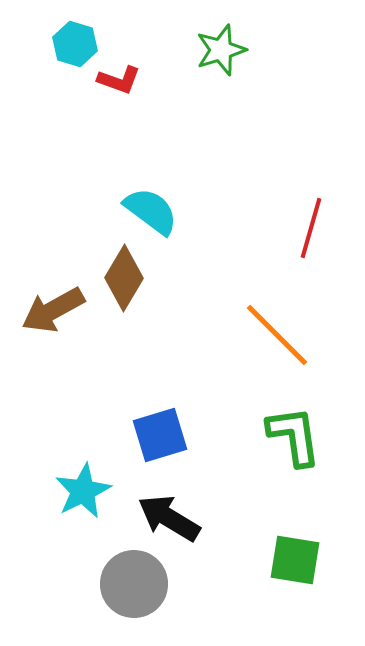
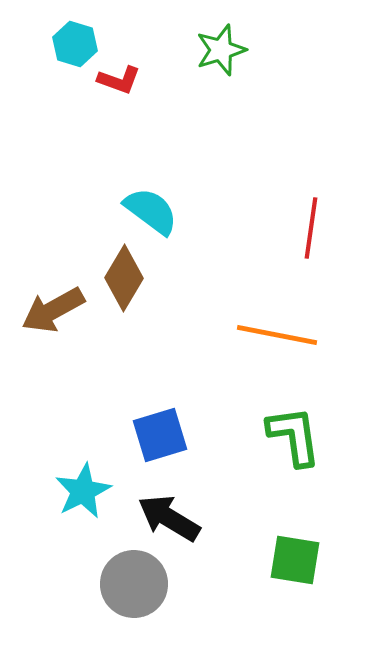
red line: rotated 8 degrees counterclockwise
orange line: rotated 34 degrees counterclockwise
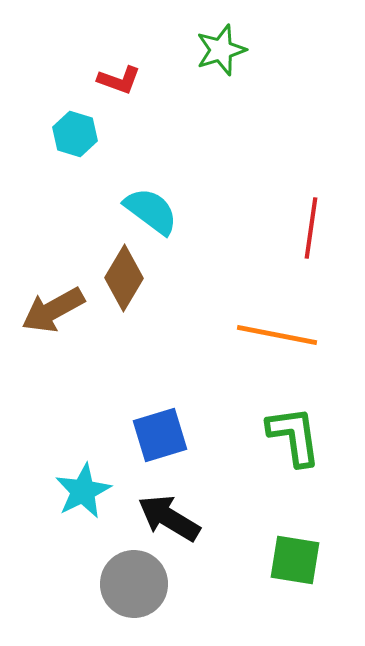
cyan hexagon: moved 90 px down
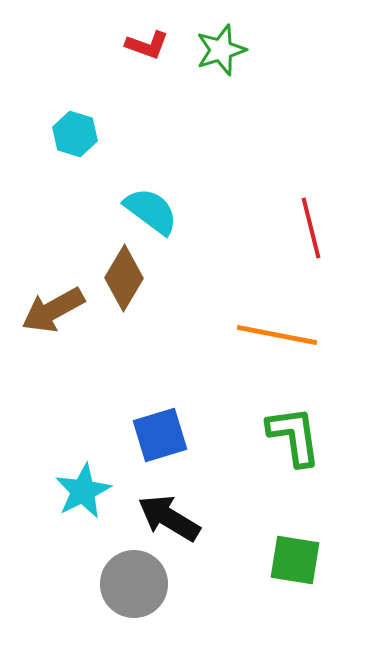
red L-shape: moved 28 px right, 35 px up
red line: rotated 22 degrees counterclockwise
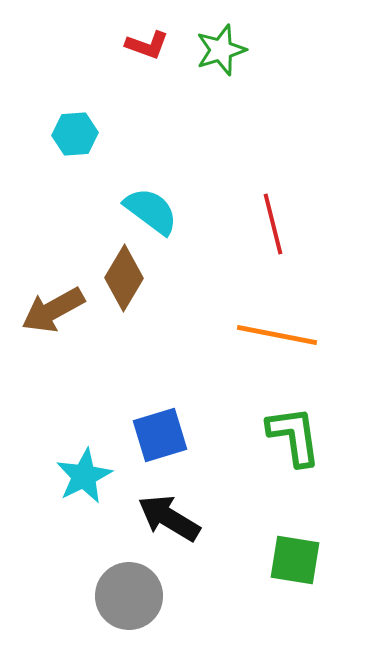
cyan hexagon: rotated 21 degrees counterclockwise
red line: moved 38 px left, 4 px up
cyan star: moved 1 px right, 15 px up
gray circle: moved 5 px left, 12 px down
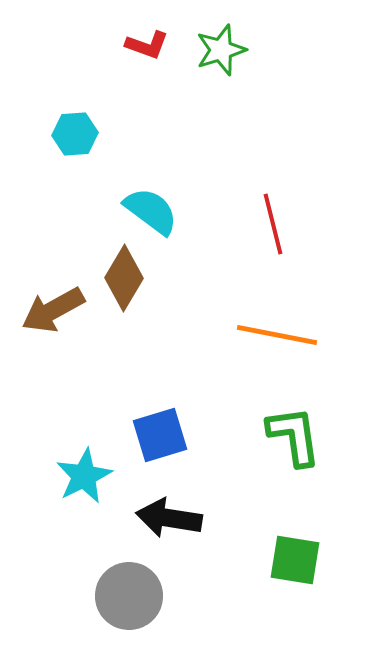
black arrow: rotated 22 degrees counterclockwise
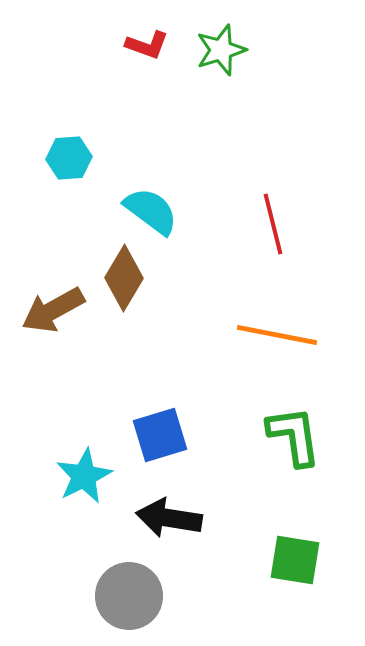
cyan hexagon: moved 6 px left, 24 px down
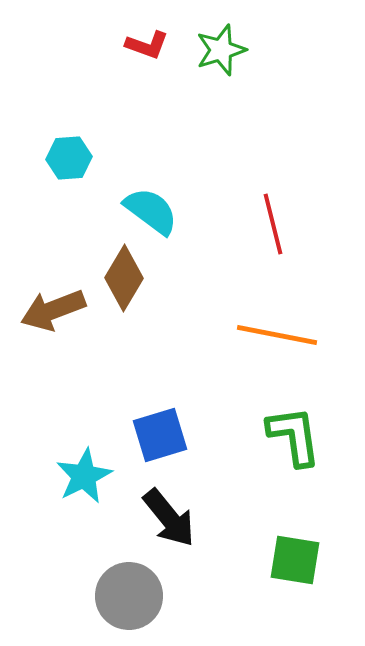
brown arrow: rotated 8 degrees clockwise
black arrow: rotated 138 degrees counterclockwise
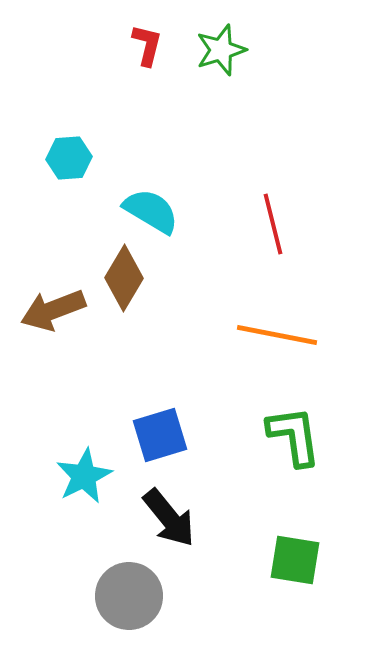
red L-shape: rotated 96 degrees counterclockwise
cyan semicircle: rotated 6 degrees counterclockwise
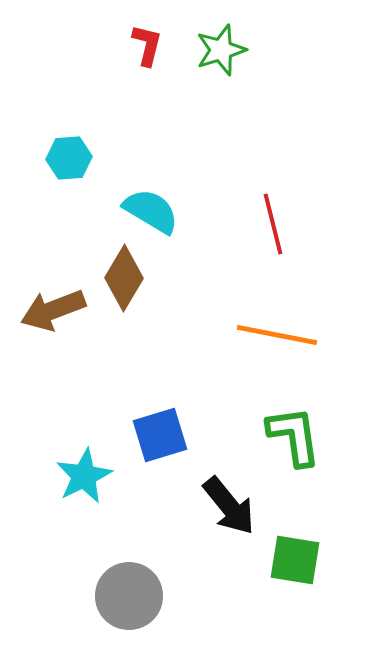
black arrow: moved 60 px right, 12 px up
